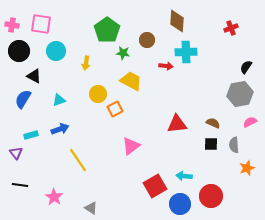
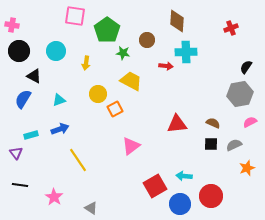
pink square: moved 34 px right, 8 px up
gray semicircle: rotated 70 degrees clockwise
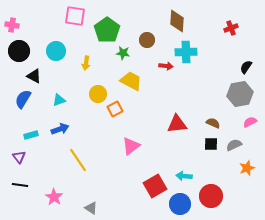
purple triangle: moved 3 px right, 4 px down
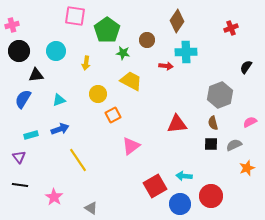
brown diamond: rotated 30 degrees clockwise
pink cross: rotated 24 degrees counterclockwise
black triangle: moved 2 px right, 1 px up; rotated 35 degrees counterclockwise
gray hexagon: moved 20 px left, 1 px down; rotated 10 degrees counterclockwise
orange square: moved 2 px left, 6 px down
brown semicircle: rotated 128 degrees counterclockwise
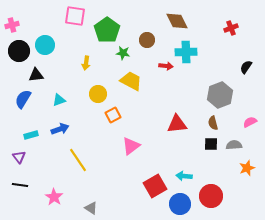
brown diamond: rotated 60 degrees counterclockwise
cyan circle: moved 11 px left, 6 px up
gray semicircle: rotated 21 degrees clockwise
